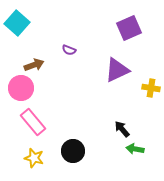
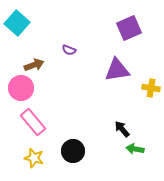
purple triangle: rotated 16 degrees clockwise
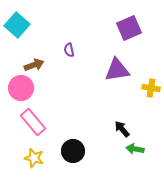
cyan square: moved 2 px down
purple semicircle: rotated 56 degrees clockwise
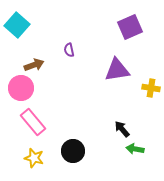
purple square: moved 1 px right, 1 px up
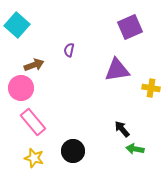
purple semicircle: rotated 24 degrees clockwise
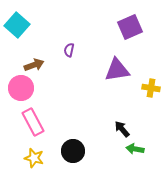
pink rectangle: rotated 12 degrees clockwise
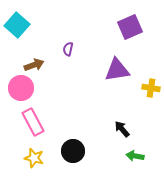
purple semicircle: moved 1 px left, 1 px up
green arrow: moved 7 px down
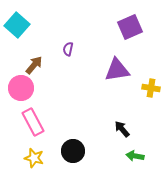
brown arrow: rotated 30 degrees counterclockwise
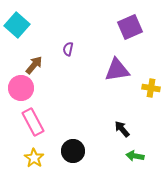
yellow star: rotated 18 degrees clockwise
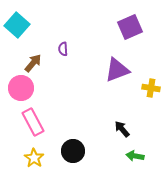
purple semicircle: moved 5 px left; rotated 16 degrees counterclockwise
brown arrow: moved 1 px left, 2 px up
purple triangle: rotated 12 degrees counterclockwise
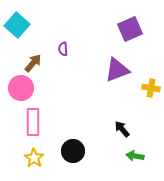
purple square: moved 2 px down
pink rectangle: rotated 28 degrees clockwise
